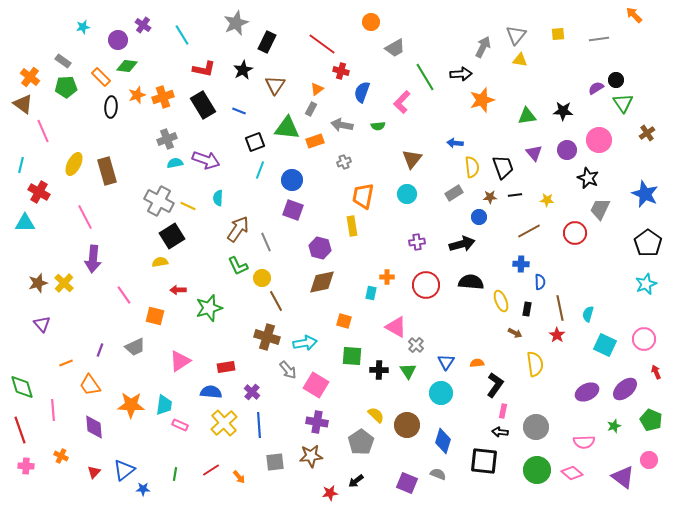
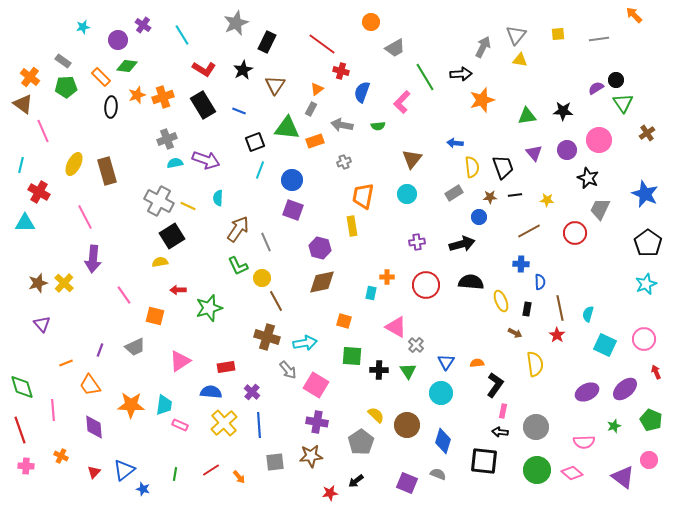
red L-shape at (204, 69): rotated 20 degrees clockwise
blue star at (143, 489): rotated 16 degrees clockwise
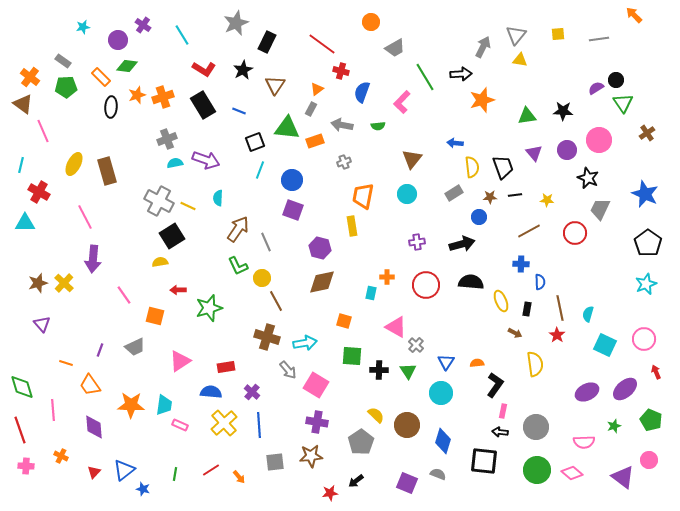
orange line at (66, 363): rotated 40 degrees clockwise
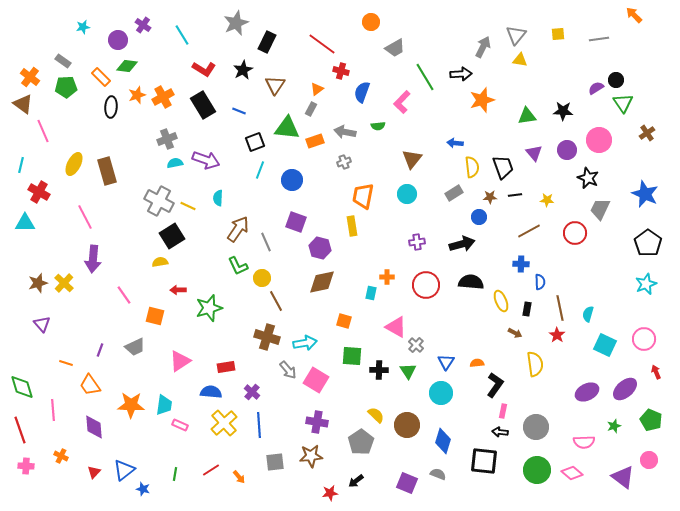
orange cross at (163, 97): rotated 10 degrees counterclockwise
gray arrow at (342, 125): moved 3 px right, 7 px down
purple square at (293, 210): moved 3 px right, 12 px down
pink square at (316, 385): moved 5 px up
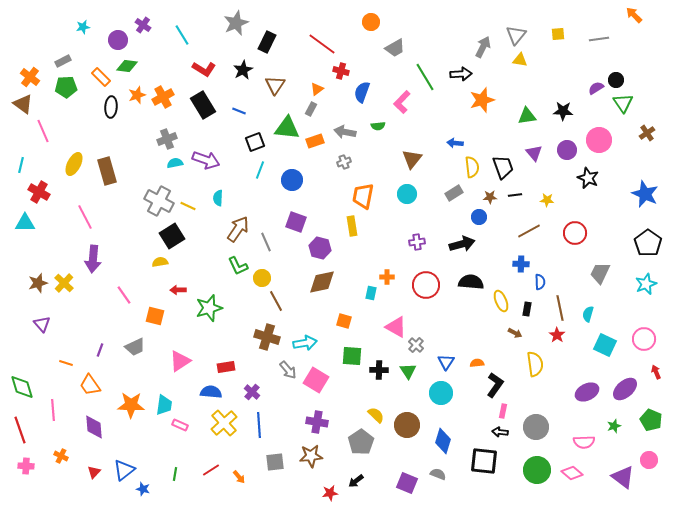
gray rectangle at (63, 61): rotated 63 degrees counterclockwise
gray trapezoid at (600, 209): moved 64 px down
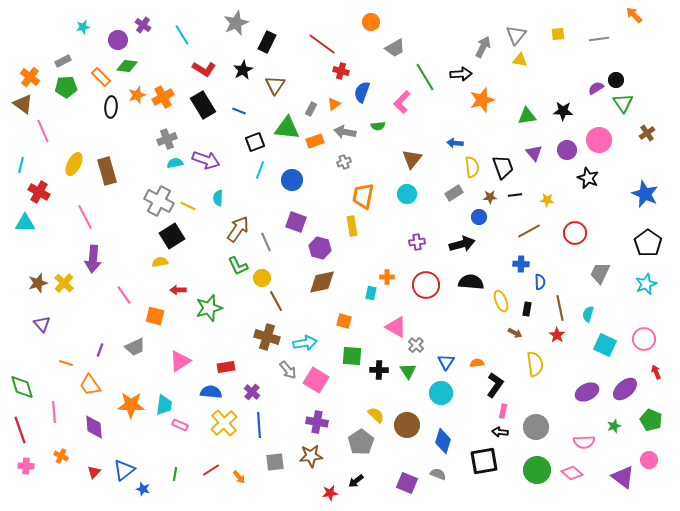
orange triangle at (317, 89): moved 17 px right, 15 px down
pink line at (53, 410): moved 1 px right, 2 px down
black square at (484, 461): rotated 16 degrees counterclockwise
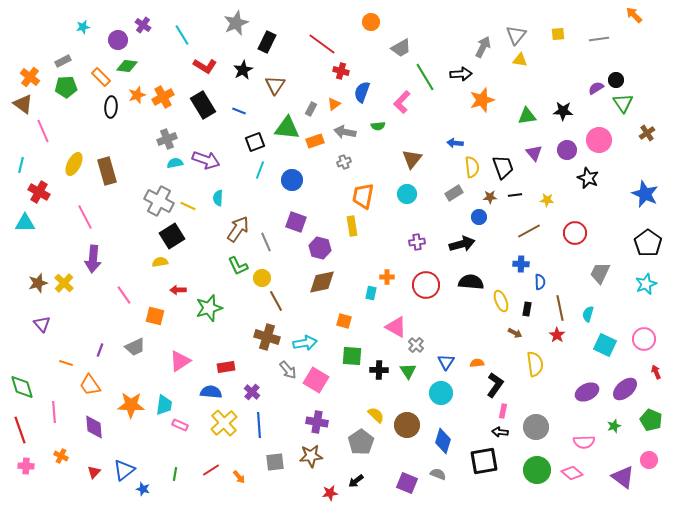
gray trapezoid at (395, 48): moved 6 px right
red L-shape at (204, 69): moved 1 px right, 3 px up
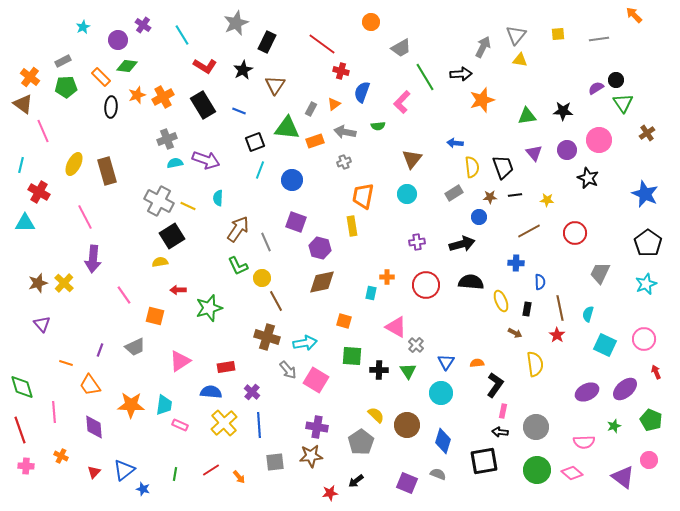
cyan star at (83, 27): rotated 16 degrees counterclockwise
blue cross at (521, 264): moved 5 px left, 1 px up
purple cross at (317, 422): moved 5 px down
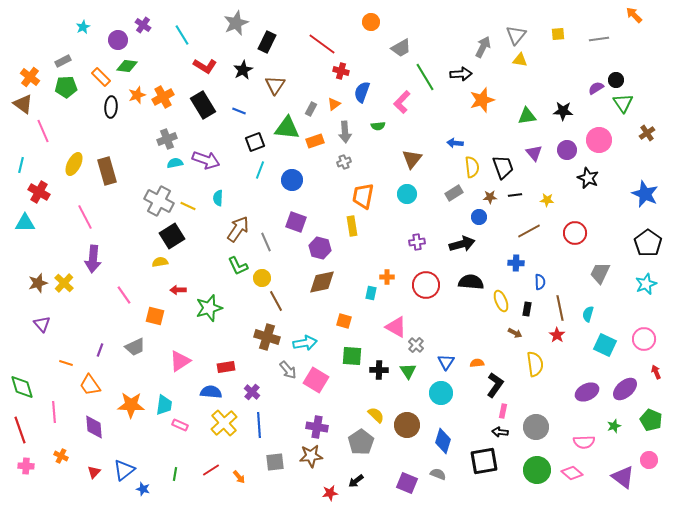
gray arrow at (345, 132): rotated 105 degrees counterclockwise
